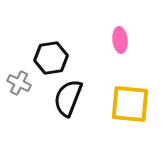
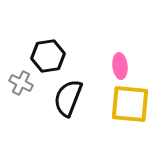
pink ellipse: moved 26 px down
black hexagon: moved 3 px left, 2 px up
gray cross: moved 2 px right
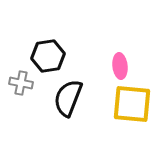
gray cross: rotated 15 degrees counterclockwise
yellow square: moved 2 px right
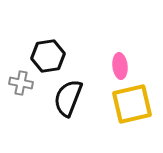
yellow square: rotated 18 degrees counterclockwise
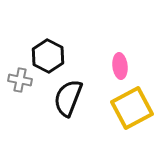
black hexagon: rotated 24 degrees counterclockwise
gray cross: moved 1 px left, 3 px up
yellow square: moved 4 px down; rotated 15 degrees counterclockwise
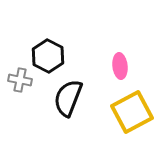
yellow square: moved 4 px down
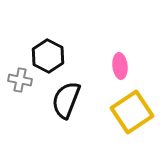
black semicircle: moved 2 px left, 2 px down
yellow square: rotated 6 degrees counterclockwise
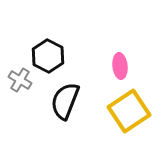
gray cross: rotated 20 degrees clockwise
black semicircle: moved 1 px left, 1 px down
yellow square: moved 3 px left, 1 px up
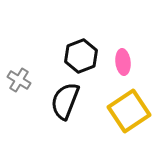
black hexagon: moved 33 px right; rotated 12 degrees clockwise
pink ellipse: moved 3 px right, 4 px up
gray cross: moved 1 px left
